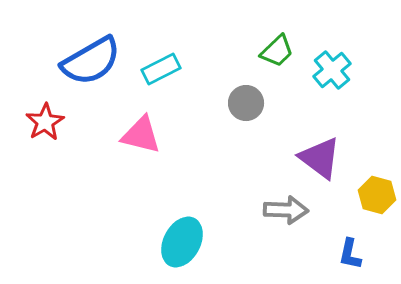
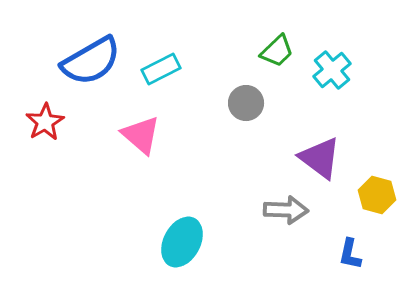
pink triangle: rotated 27 degrees clockwise
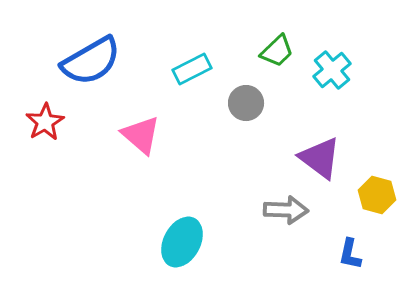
cyan rectangle: moved 31 px right
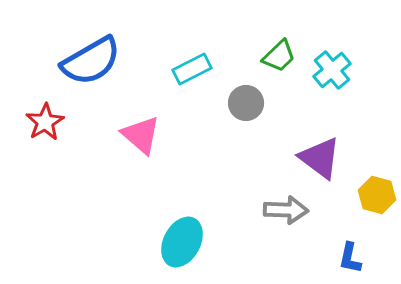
green trapezoid: moved 2 px right, 5 px down
blue L-shape: moved 4 px down
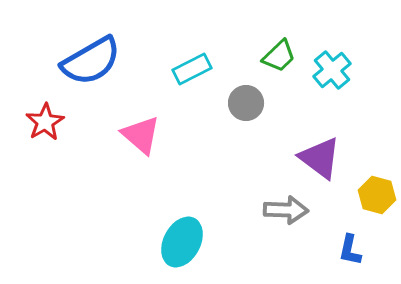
blue L-shape: moved 8 px up
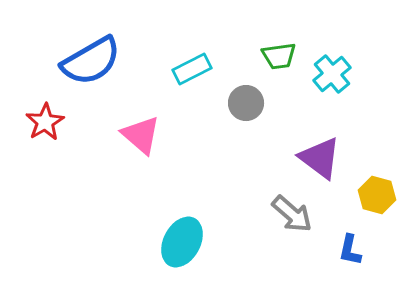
green trapezoid: rotated 36 degrees clockwise
cyan cross: moved 4 px down
gray arrow: moved 6 px right, 4 px down; rotated 39 degrees clockwise
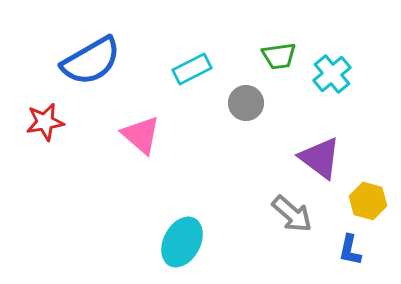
red star: rotated 21 degrees clockwise
yellow hexagon: moved 9 px left, 6 px down
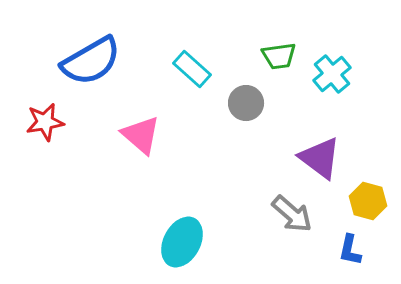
cyan rectangle: rotated 69 degrees clockwise
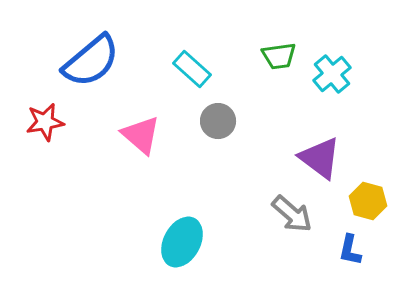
blue semicircle: rotated 10 degrees counterclockwise
gray circle: moved 28 px left, 18 px down
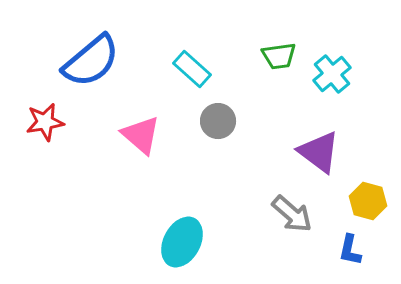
purple triangle: moved 1 px left, 6 px up
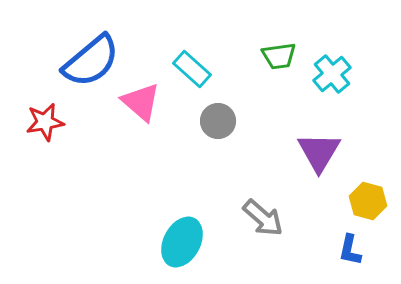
pink triangle: moved 33 px up
purple triangle: rotated 24 degrees clockwise
gray arrow: moved 29 px left, 4 px down
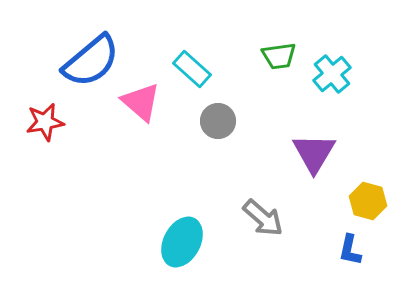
purple triangle: moved 5 px left, 1 px down
